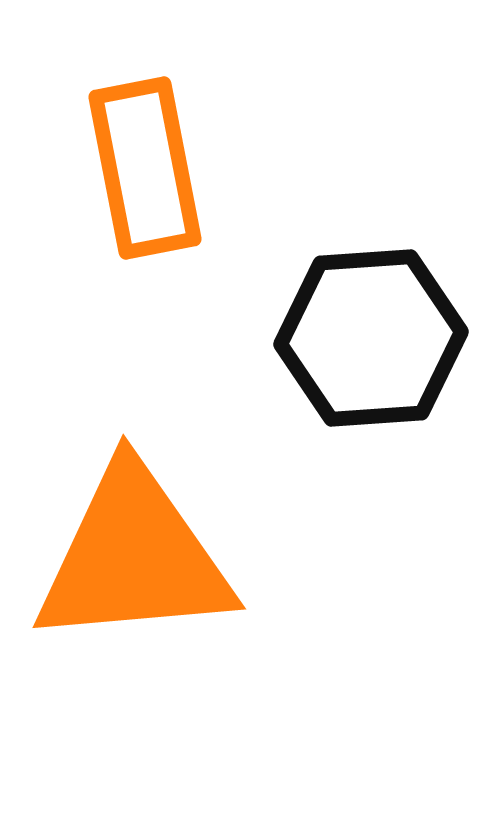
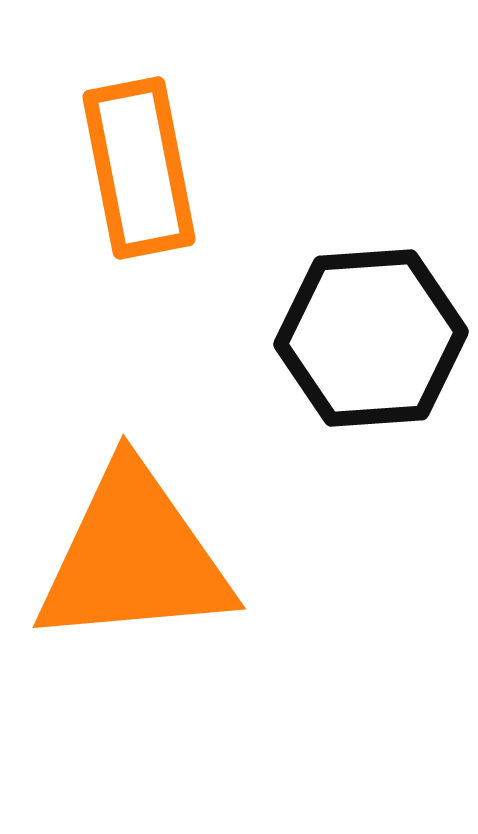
orange rectangle: moved 6 px left
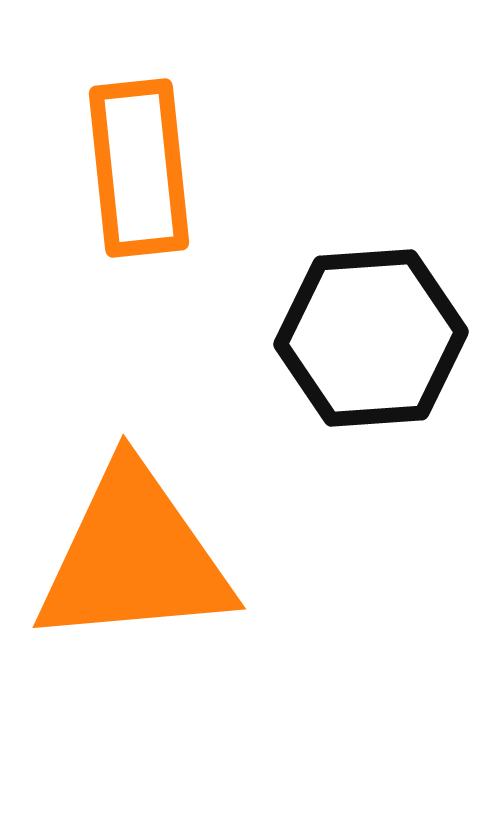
orange rectangle: rotated 5 degrees clockwise
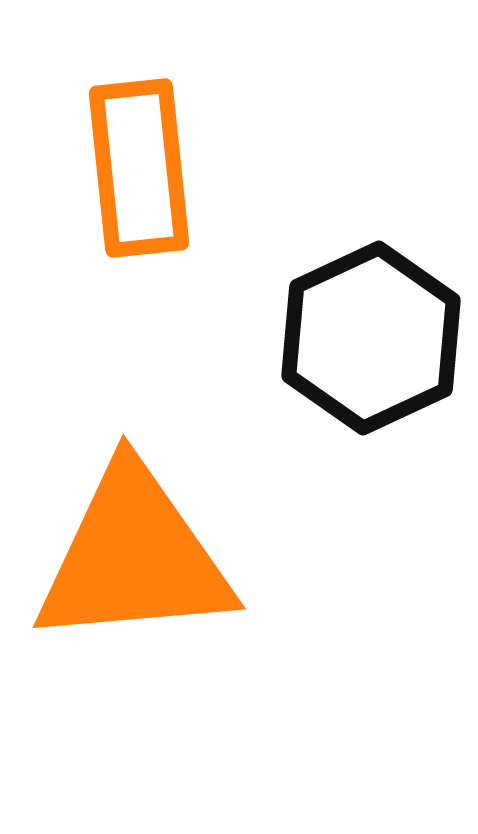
black hexagon: rotated 21 degrees counterclockwise
